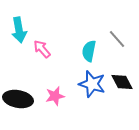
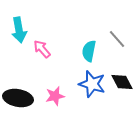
black ellipse: moved 1 px up
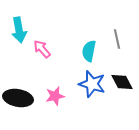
gray line: rotated 30 degrees clockwise
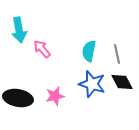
gray line: moved 15 px down
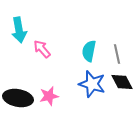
pink star: moved 6 px left
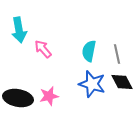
pink arrow: moved 1 px right
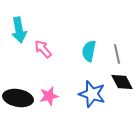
blue star: moved 10 px down
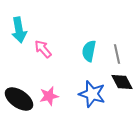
black ellipse: moved 1 px right, 1 px down; rotated 24 degrees clockwise
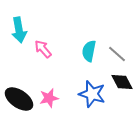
gray line: rotated 36 degrees counterclockwise
pink star: moved 2 px down
